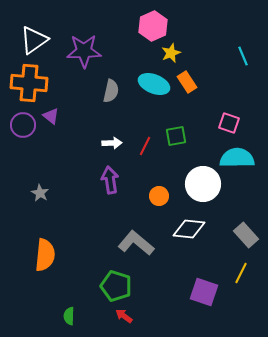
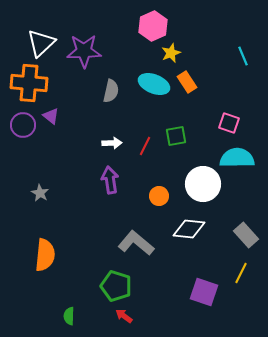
white triangle: moved 7 px right, 3 px down; rotated 8 degrees counterclockwise
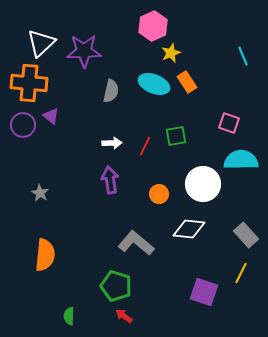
cyan semicircle: moved 4 px right, 2 px down
orange circle: moved 2 px up
